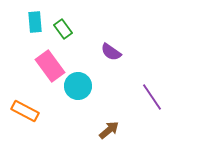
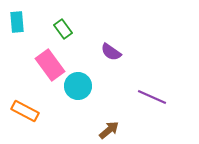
cyan rectangle: moved 18 px left
pink rectangle: moved 1 px up
purple line: rotated 32 degrees counterclockwise
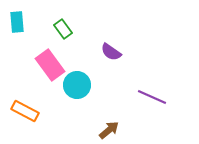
cyan circle: moved 1 px left, 1 px up
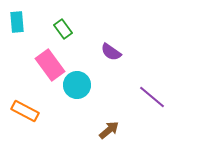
purple line: rotated 16 degrees clockwise
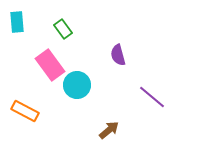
purple semicircle: moved 7 px right, 3 px down; rotated 40 degrees clockwise
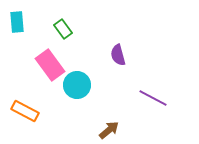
purple line: moved 1 px right, 1 px down; rotated 12 degrees counterclockwise
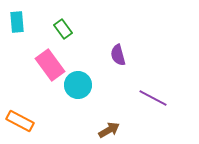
cyan circle: moved 1 px right
orange rectangle: moved 5 px left, 10 px down
brown arrow: rotated 10 degrees clockwise
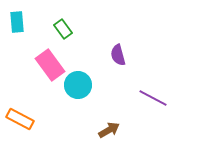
orange rectangle: moved 2 px up
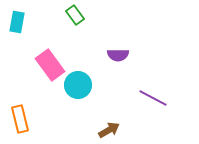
cyan rectangle: rotated 15 degrees clockwise
green rectangle: moved 12 px right, 14 px up
purple semicircle: rotated 75 degrees counterclockwise
orange rectangle: rotated 48 degrees clockwise
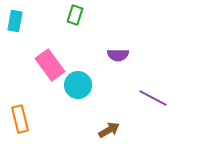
green rectangle: rotated 54 degrees clockwise
cyan rectangle: moved 2 px left, 1 px up
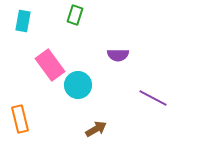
cyan rectangle: moved 8 px right
brown arrow: moved 13 px left, 1 px up
